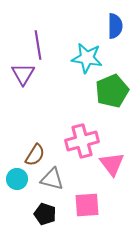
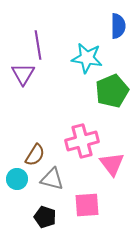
blue semicircle: moved 3 px right
black pentagon: moved 3 px down
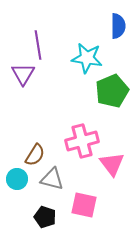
pink square: moved 3 px left; rotated 16 degrees clockwise
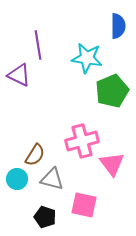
purple triangle: moved 4 px left, 1 px down; rotated 35 degrees counterclockwise
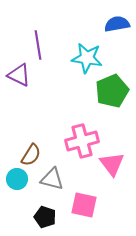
blue semicircle: moved 1 px left, 2 px up; rotated 100 degrees counterclockwise
brown semicircle: moved 4 px left
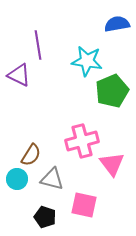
cyan star: moved 3 px down
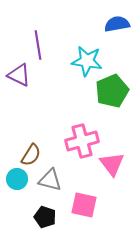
gray triangle: moved 2 px left, 1 px down
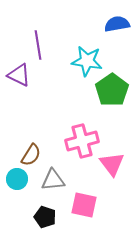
green pentagon: moved 1 px up; rotated 12 degrees counterclockwise
gray triangle: moved 3 px right; rotated 20 degrees counterclockwise
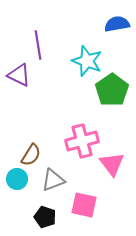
cyan star: rotated 12 degrees clockwise
gray triangle: rotated 15 degrees counterclockwise
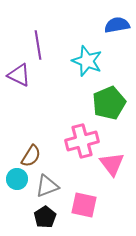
blue semicircle: moved 1 px down
green pentagon: moved 3 px left, 13 px down; rotated 12 degrees clockwise
brown semicircle: moved 1 px down
gray triangle: moved 6 px left, 6 px down
black pentagon: rotated 20 degrees clockwise
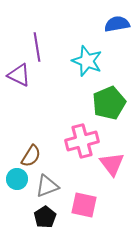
blue semicircle: moved 1 px up
purple line: moved 1 px left, 2 px down
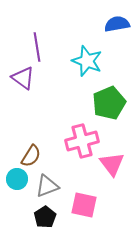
purple triangle: moved 4 px right, 3 px down; rotated 10 degrees clockwise
